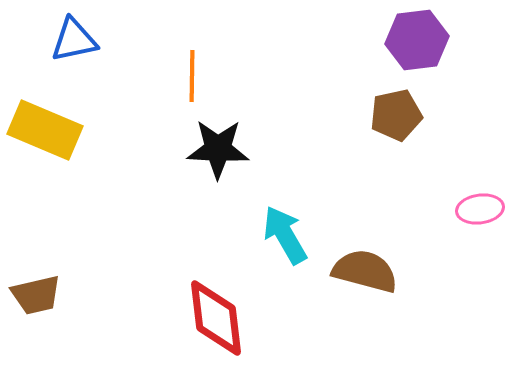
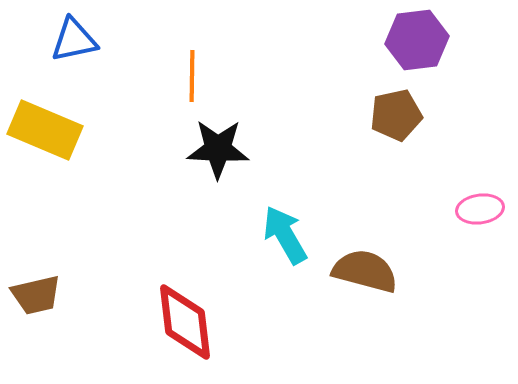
red diamond: moved 31 px left, 4 px down
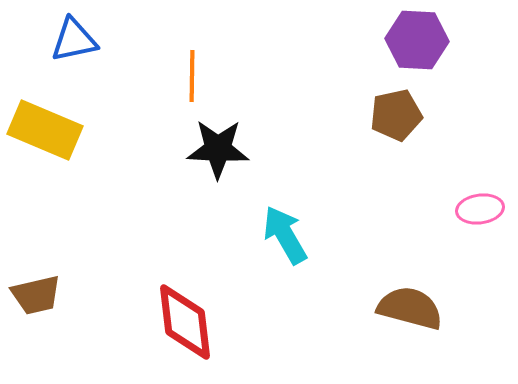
purple hexagon: rotated 10 degrees clockwise
brown semicircle: moved 45 px right, 37 px down
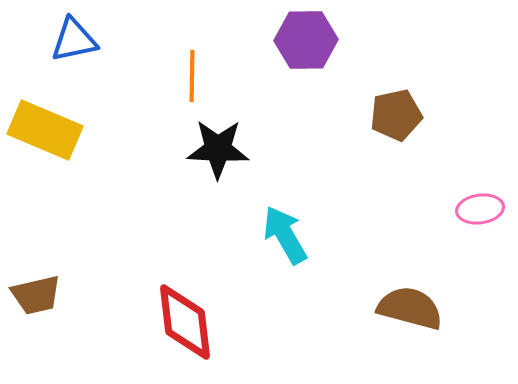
purple hexagon: moved 111 px left; rotated 4 degrees counterclockwise
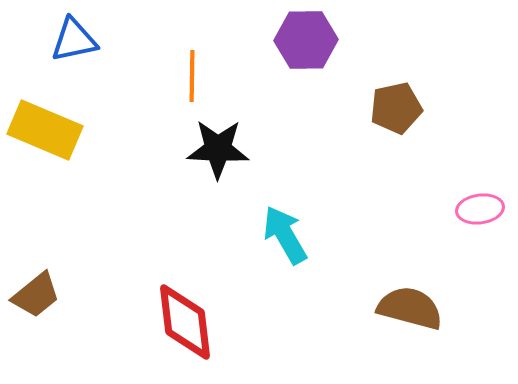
brown pentagon: moved 7 px up
brown trapezoid: rotated 26 degrees counterclockwise
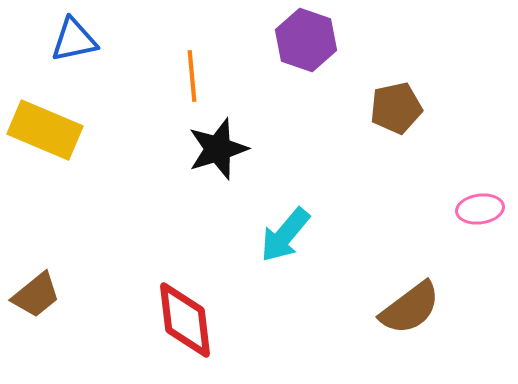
purple hexagon: rotated 20 degrees clockwise
orange line: rotated 6 degrees counterclockwise
black star: rotated 20 degrees counterclockwise
cyan arrow: rotated 110 degrees counterclockwise
brown semicircle: rotated 128 degrees clockwise
red diamond: moved 2 px up
